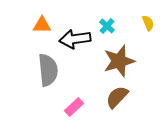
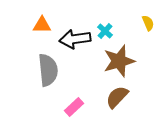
cyan cross: moved 2 px left, 5 px down
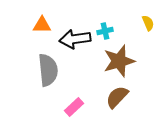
cyan cross: rotated 35 degrees clockwise
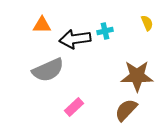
yellow semicircle: moved 1 px left
brown star: moved 18 px right, 15 px down; rotated 16 degrees clockwise
gray semicircle: rotated 72 degrees clockwise
brown semicircle: moved 9 px right, 13 px down
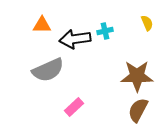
brown semicircle: moved 12 px right; rotated 15 degrees counterclockwise
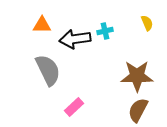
gray semicircle: rotated 92 degrees counterclockwise
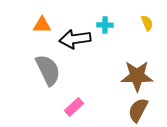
cyan cross: moved 6 px up; rotated 14 degrees clockwise
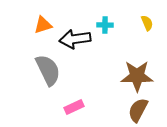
orange triangle: moved 1 px right; rotated 18 degrees counterclockwise
pink rectangle: rotated 18 degrees clockwise
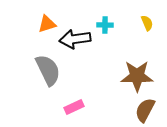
orange triangle: moved 4 px right, 1 px up
brown semicircle: moved 7 px right
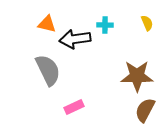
orange triangle: rotated 30 degrees clockwise
